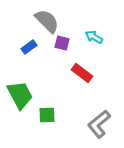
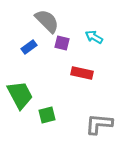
red rectangle: rotated 25 degrees counterclockwise
green square: rotated 12 degrees counterclockwise
gray L-shape: rotated 44 degrees clockwise
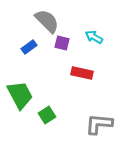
green square: rotated 18 degrees counterclockwise
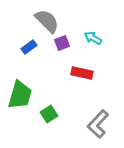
cyan arrow: moved 1 px left, 1 px down
purple square: rotated 35 degrees counterclockwise
green trapezoid: rotated 44 degrees clockwise
green square: moved 2 px right, 1 px up
gray L-shape: moved 1 px left; rotated 52 degrees counterclockwise
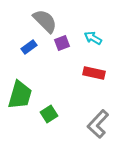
gray semicircle: moved 2 px left
red rectangle: moved 12 px right
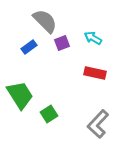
red rectangle: moved 1 px right
green trapezoid: rotated 48 degrees counterclockwise
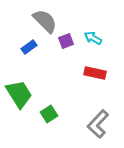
purple square: moved 4 px right, 2 px up
green trapezoid: moved 1 px left, 1 px up
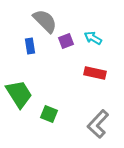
blue rectangle: moved 1 px right, 1 px up; rotated 63 degrees counterclockwise
green square: rotated 36 degrees counterclockwise
